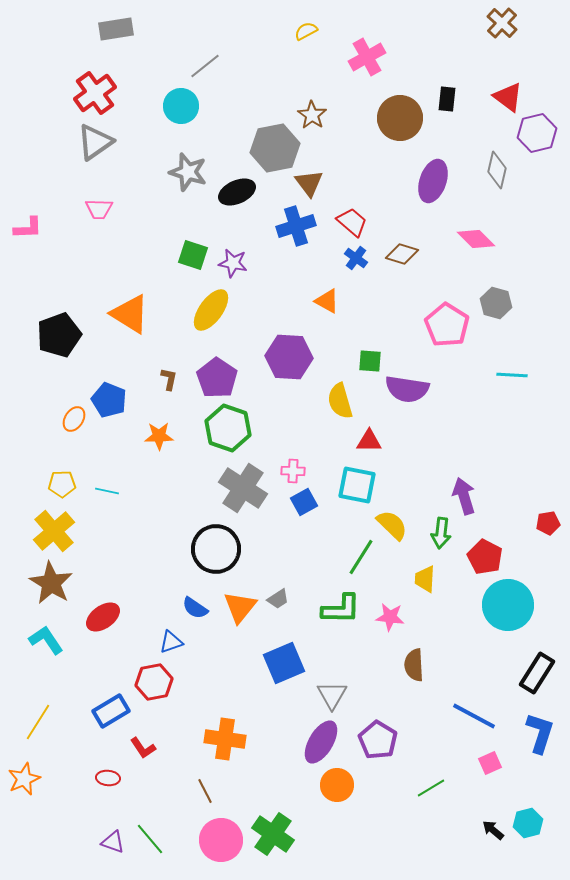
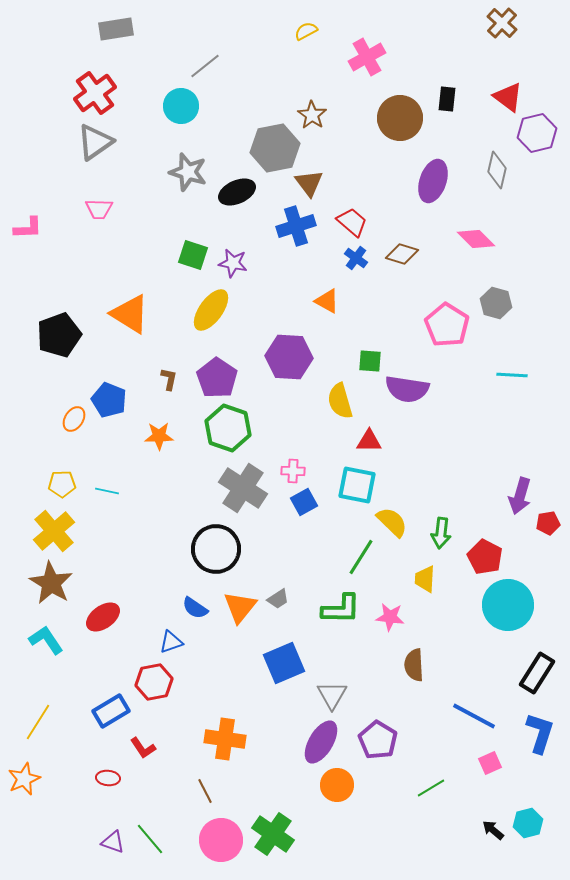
purple arrow at (464, 496): moved 56 px right; rotated 147 degrees counterclockwise
yellow semicircle at (392, 525): moved 3 px up
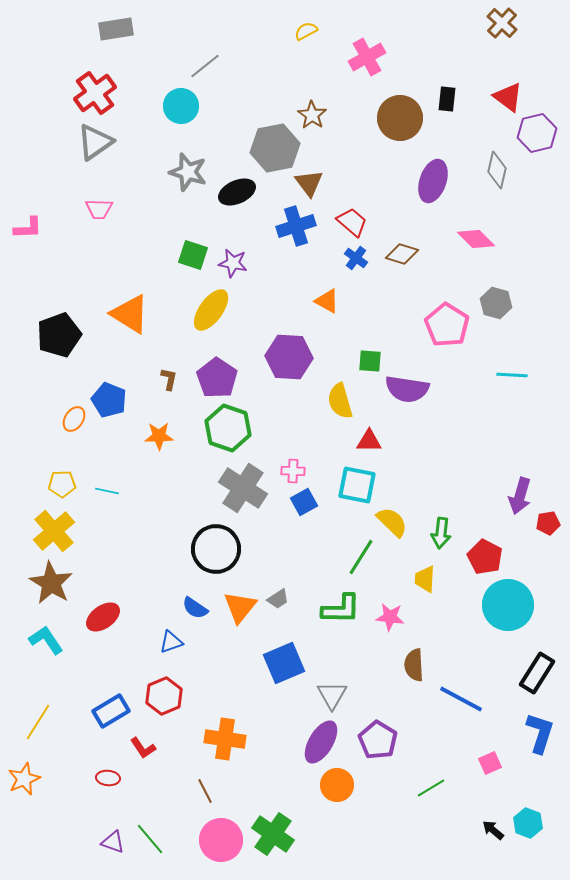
red hexagon at (154, 682): moved 10 px right, 14 px down; rotated 12 degrees counterclockwise
blue line at (474, 716): moved 13 px left, 17 px up
cyan hexagon at (528, 823): rotated 24 degrees counterclockwise
